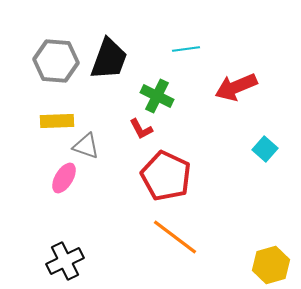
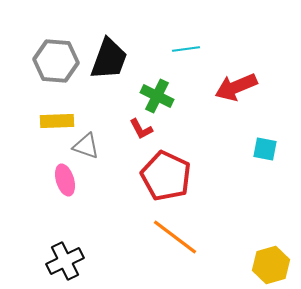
cyan square: rotated 30 degrees counterclockwise
pink ellipse: moved 1 px right, 2 px down; rotated 48 degrees counterclockwise
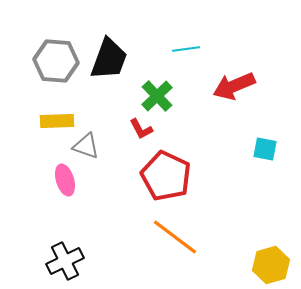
red arrow: moved 2 px left, 1 px up
green cross: rotated 20 degrees clockwise
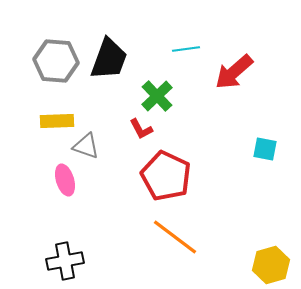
red arrow: moved 14 px up; rotated 18 degrees counterclockwise
black cross: rotated 15 degrees clockwise
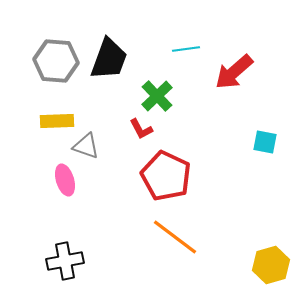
cyan square: moved 7 px up
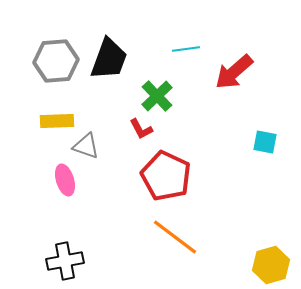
gray hexagon: rotated 9 degrees counterclockwise
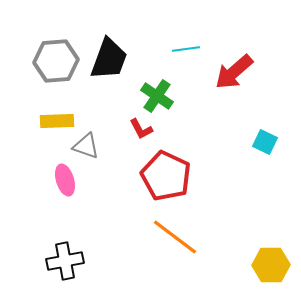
green cross: rotated 12 degrees counterclockwise
cyan square: rotated 15 degrees clockwise
yellow hexagon: rotated 15 degrees clockwise
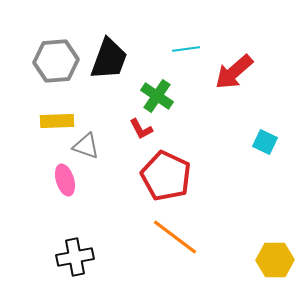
black cross: moved 10 px right, 4 px up
yellow hexagon: moved 4 px right, 5 px up
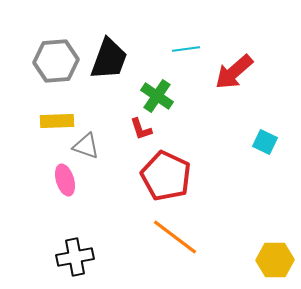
red L-shape: rotated 10 degrees clockwise
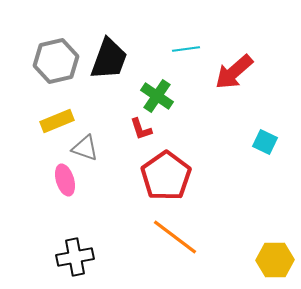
gray hexagon: rotated 9 degrees counterclockwise
yellow rectangle: rotated 20 degrees counterclockwise
gray triangle: moved 1 px left, 2 px down
red pentagon: rotated 12 degrees clockwise
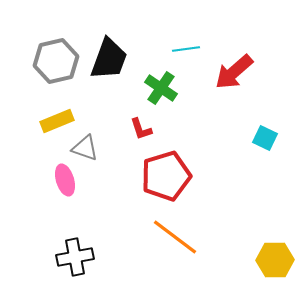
green cross: moved 4 px right, 8 px up
cyan square: moved 4 px up
red pentagon: rotated 18 degrees clockwise
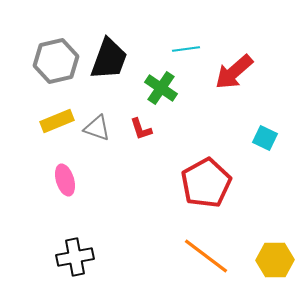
gray triangle: moved 12 px right, 20 px up
red pentagon: moved 40 px right, 7 px down; rotated 12 degrees counterclockwise
orange line: moved 31 px right, 19 px down
